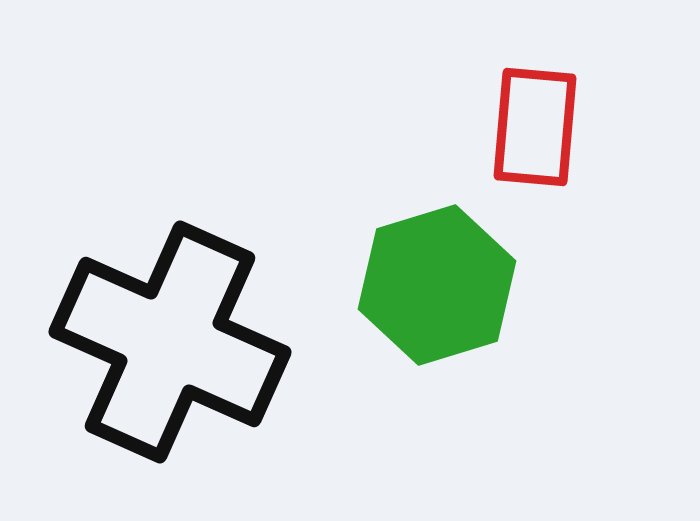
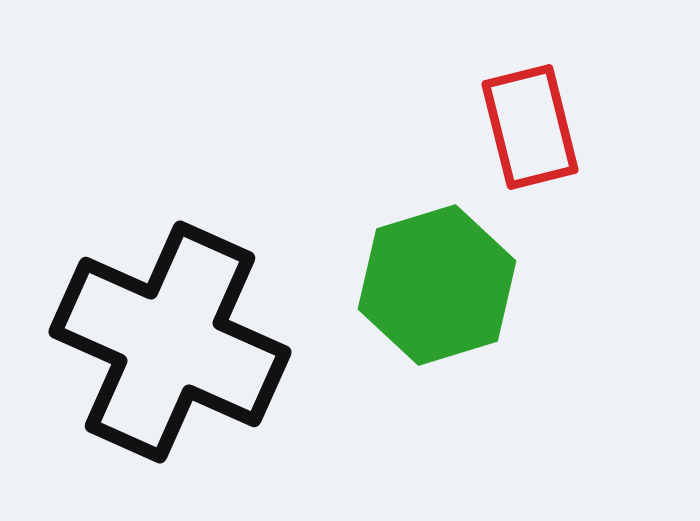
red rectangle: moved 5 px left; rotated 19 degrees counterclockwise
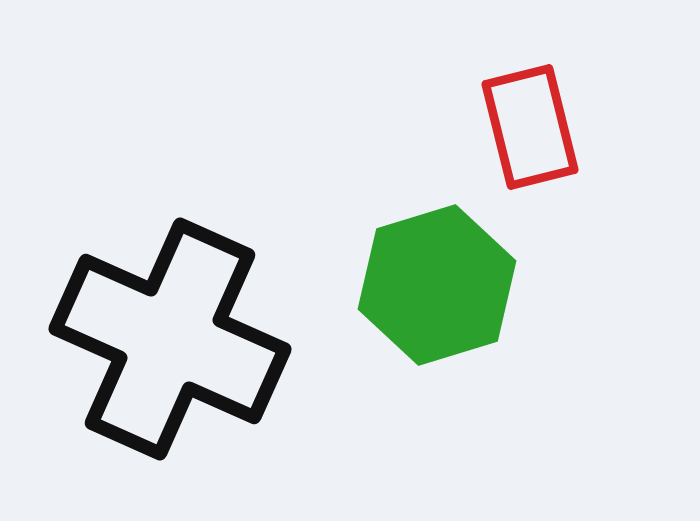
black cross: moved 3 px up
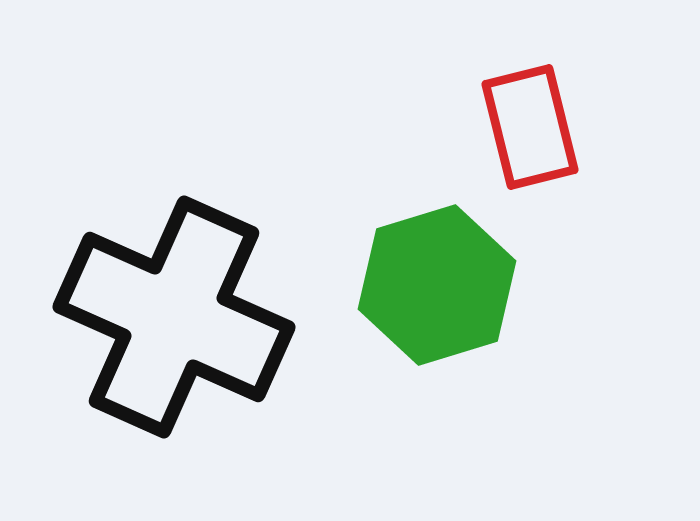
black cross: moved 4 px right, 22 px up
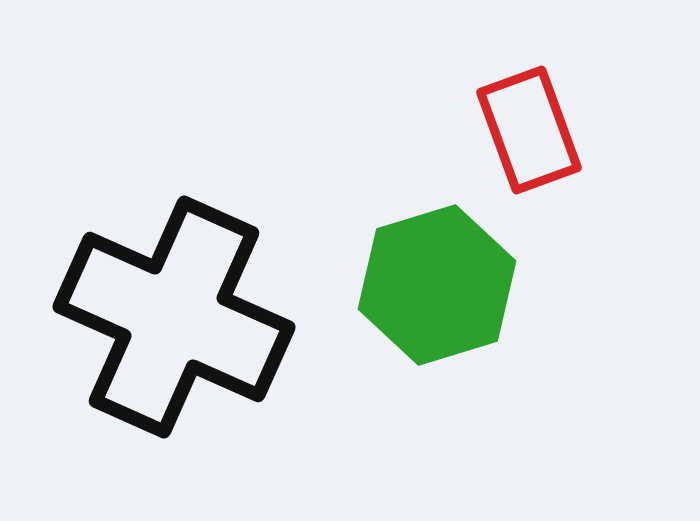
red rectangle: moved 1 px left, 3 px down; rotated 6 degrees counterclockwise
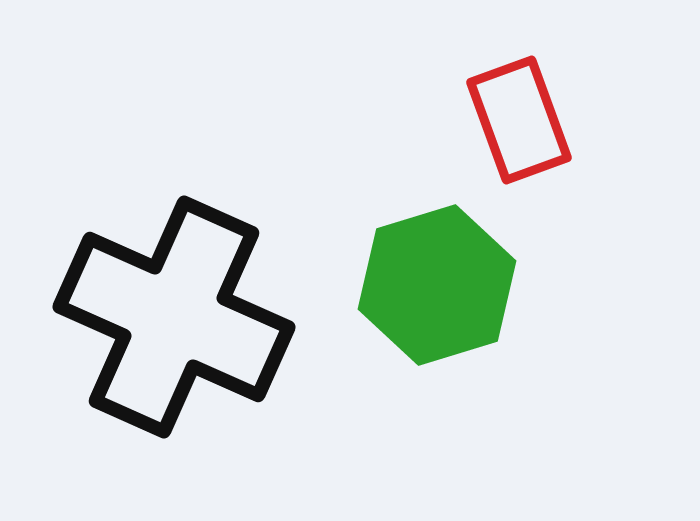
red rectangle: moved 10 px left, 10 px up
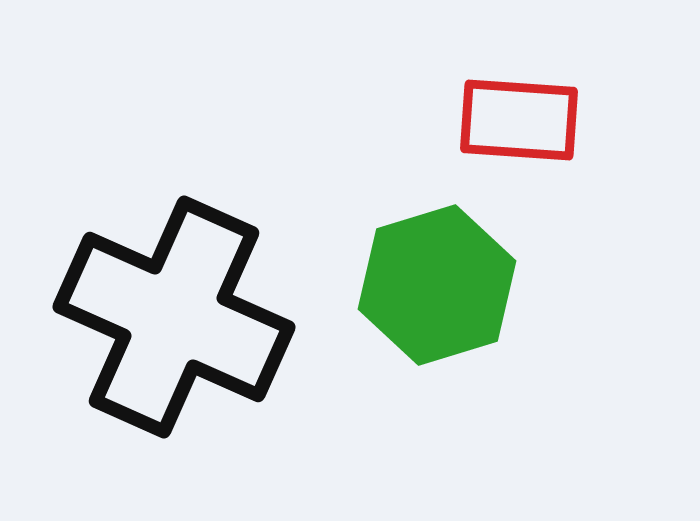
red rectangle: rotated 66 degrees counterclockwise
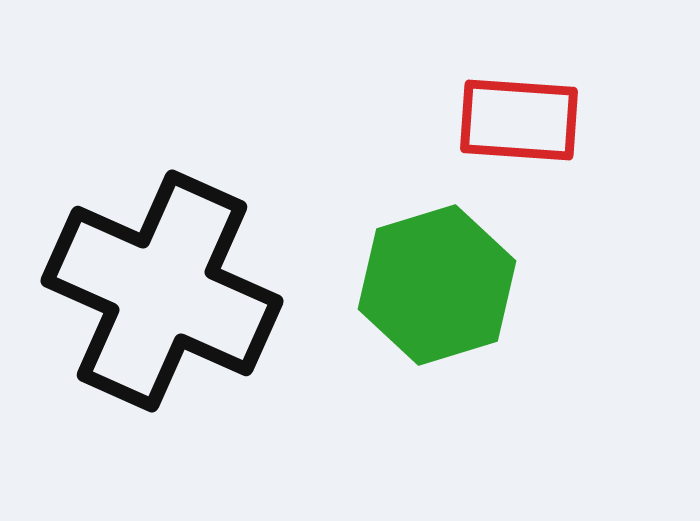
black cross: moved 12 px left, 26 px up
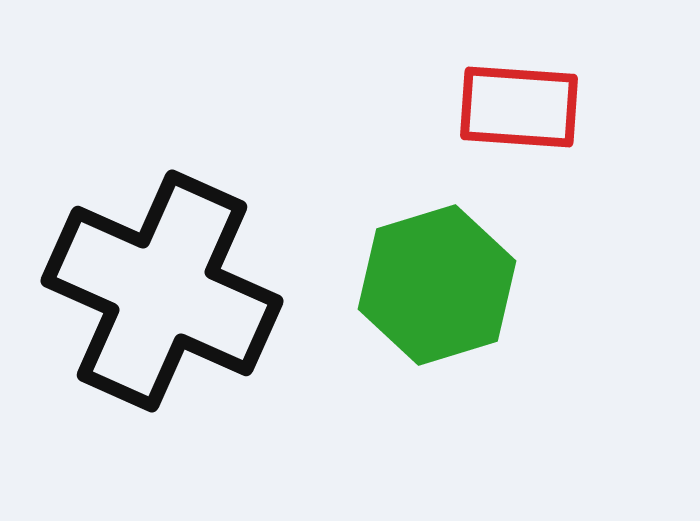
red rectangle: moved 13 px up
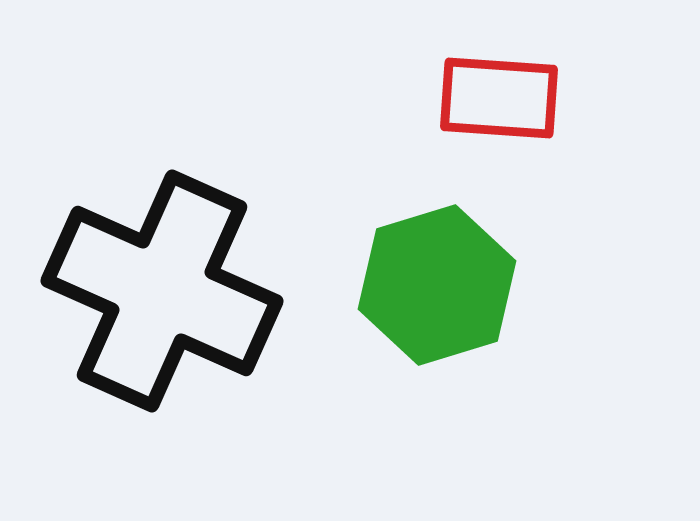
red rectangle: moved 20 px left, 9 px up
